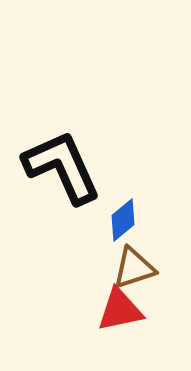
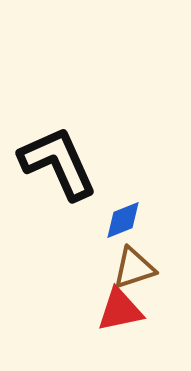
black L-shape: moved 4 px left, 4 px up
blue diamond: rotated 18 degrees clockwise
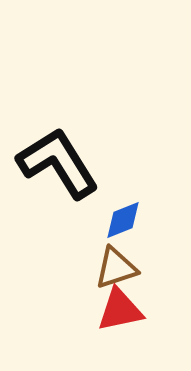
black L-shape: rotated 8 degrees counterclockwise
brown triangle: moved 18 px left
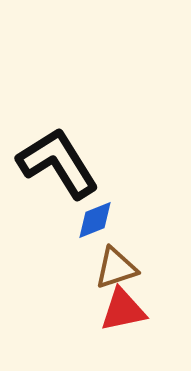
blue diamond: moved 28 px left
red triangle: moved 3 px right
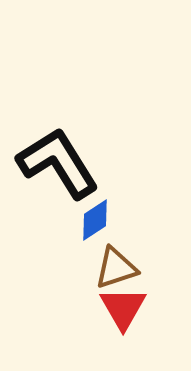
blue diamond: rotated 12 degrees counterclockwise
red triangle: moved 2 px up; rotated 48 degrees counterclockwise
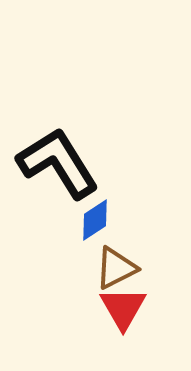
brown triangle: rotated 9 degrees counterclockwise
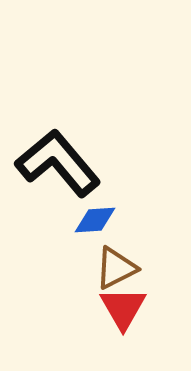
black L-shape: rotated 8 degrees counterclockwise
blue diamond: rotated 30 degrees clockwise
